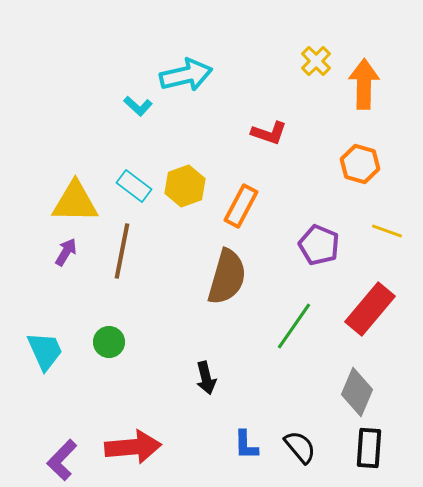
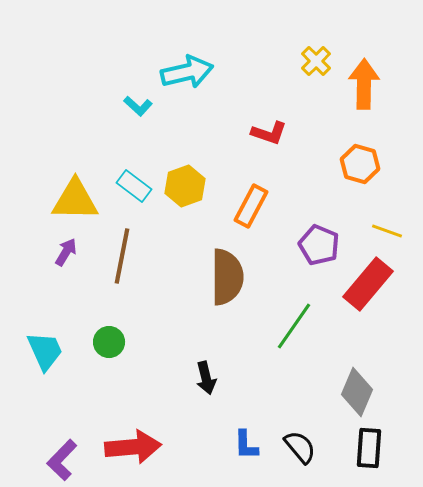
cyan arrow: moved 1 px right, 3 px up
yellow triangle: moved 2 px up
orange rectangle: moved 10 px right
brown line: moved 5 px down
brown semicircle: rotated 16 degrees counterclockwise
red rectangle: moved 2 px left, 25 px up
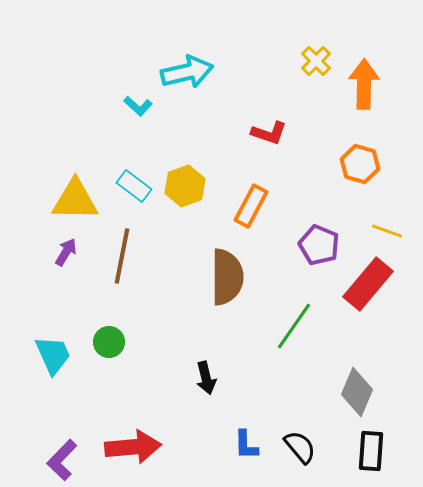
cyan trapezoid: moved 8 px right, 4 px down
black rectangle: moved 2 px right, 3 px down
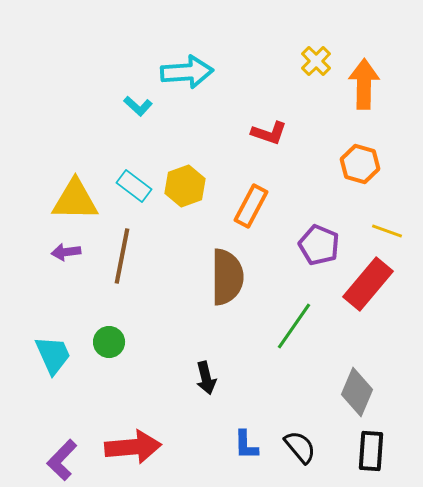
cyan arrow: rotated 9 degrees clockwise
purple arrow: rotated 128 degrees counterclockwise
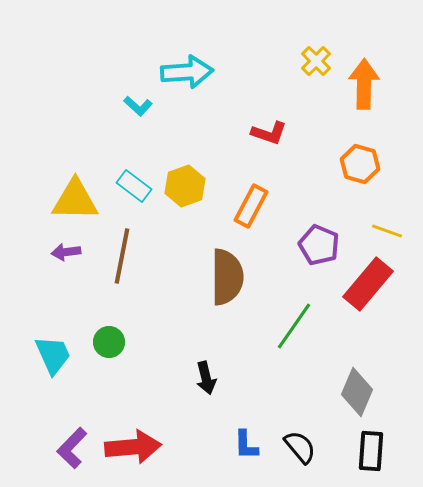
purple L-shape: moved 10 px right, 12 px up
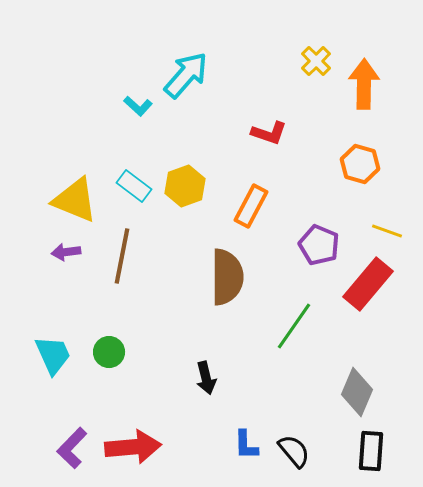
cyan arrow: moved 1 px left, 3 px down; rotated 45 degrees counterclockwise
yellow triangle: rotated 21 degrees clockwise
green circle: moved 10 px down
black semicircle: moved 6 px left, 4 px down
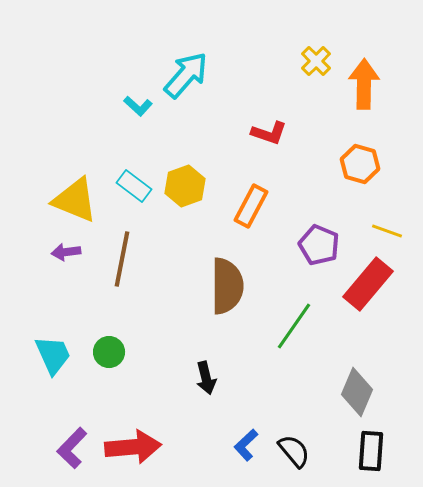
brown line: moved 3 px down
brown semicircle: moved 9 px down
blue L-shape: rotated 48 degrees clockwise
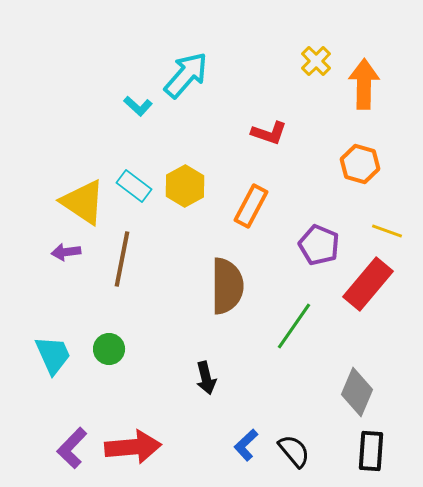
yellow hexagon: rotated 9 degrees counterclockwise
yellow triangle: moved 8 px right, 2 px down; rotated 12 degrees clockwise
green circle: moved 3 px up
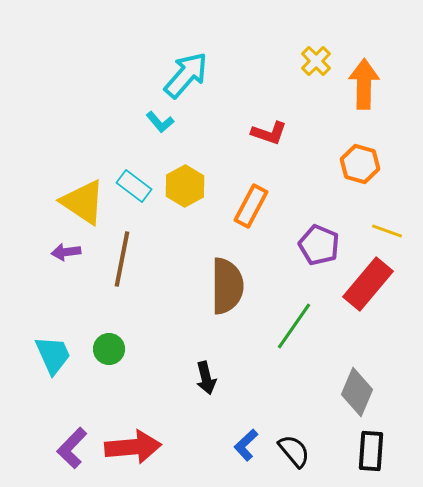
cyan L-shape: moved 22 px right, 16 px down; rotated 8 degrees clockwise
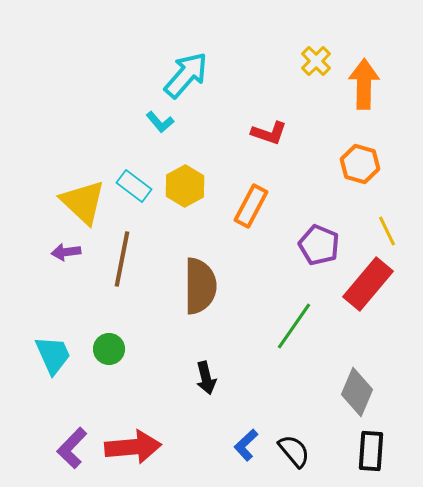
yellow triangle: rotated 9 degrees clockwise
yellow line: rotated 44 degrees clockwise
brown semicircle: moved 27 px left
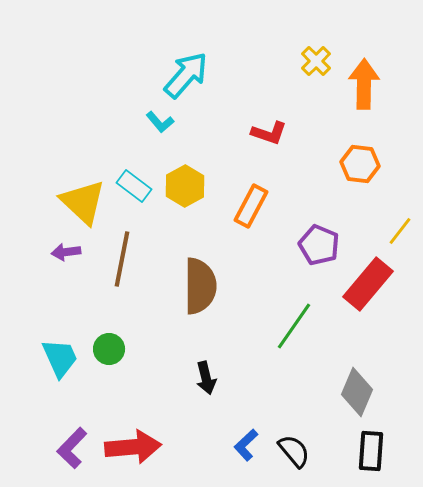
orange hexagon: rotated 9 degrees counterclockwise
yellow line: moved 13 px right; rotated 64 degrees clockwise
cyan trapezoid: moved 7 px right, 3 px down
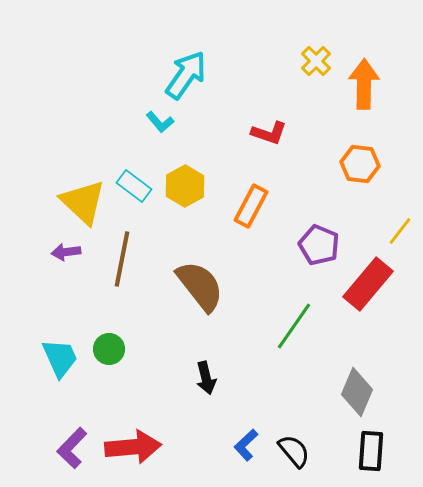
cyan arrow: rotated 6 degrees counterclockwise
brown semicircle: rotated 38 degrees counterclockwise
